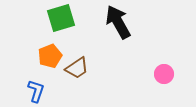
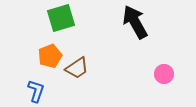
black arrow: moved 17 px right
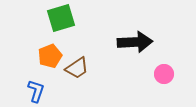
black arrow: moved 20 px down; rotated 116 degrees clockwise
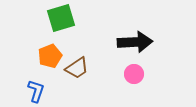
pink circle: moved 30 px left
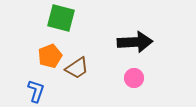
green square: rotated 32 degrees clockwise
pink circle: moved 4 px down
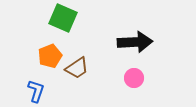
green square: moved 2 px right; rotated 8 degrees clockwise
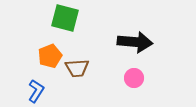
green square: moved 2 px right; rotated 8 degrees counterclockwise
black arrow: rotated 8 degrees clockwise
brown trapezoid: rotated 30 degrees clockwise
blue L-shape: rotated 15 degrees clockwise
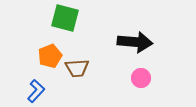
pink circle: moved 7 px right
blue L-shape: rotated 10 degrees clockwise
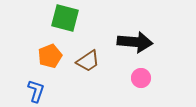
brown trapezoid: moved 11 px right, 7 px up; rotated 30 degrees counterclockwise
blue L-shape: rotated 25 degrees counterclockwise
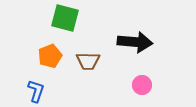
brown trapezoid: rotated 35 degrees clockwise
pink circle: moved 1 px right, 7 px down
